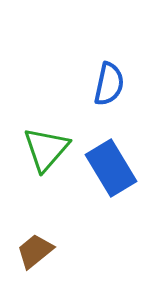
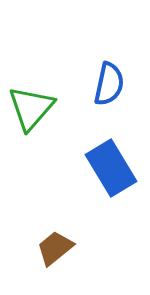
green triangle: moved 15 px left, 41 px up
brown trapezoid: moved 20 px right, 3 px up
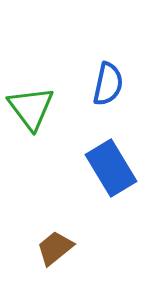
blue semicircle: moved 1 px left
green triangle: rotated 18 degrees counterclockwise
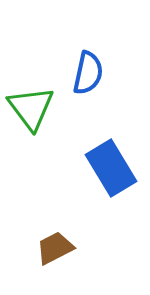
blue semicircle: moved 20 px left, 11 px up
brown trapezoid: rotated 12 degrees clockwise
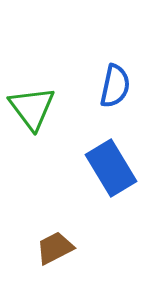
blue semicircle: moved 27 px right, 13 px down
green triangle: moved 1 px right
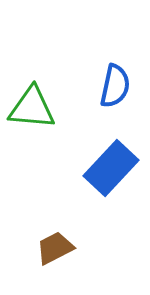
green triangle: rotated 48 degrees counterclockwise
blue rectangle: rotated 74 degrees clockwise
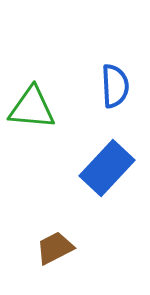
blue semicircle: rotated 15 degrees counterclockwise
blue rectangle: moved 4 px left
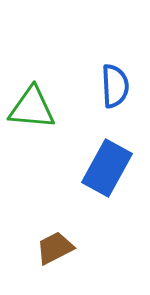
blue rectangle: rotated 14 degrees counterclockwise
